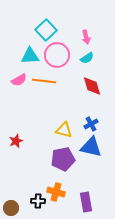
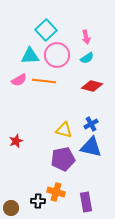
red diamond: rotated 60 degrees counterclockwise
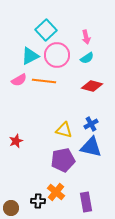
cyan triangle: rotated 24 degrees counterclockwise
purple pentagon: moved 1 px down
orange cross: rotated 24 degrees clockwise
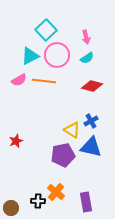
blue cross: moved 3 px up
yellow triangle: moved 8 px right; rotated 18 degrees clockwise
purple pentagon: moved 5 px up
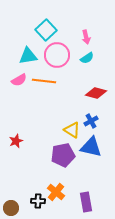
cyan triangle: moved 2 px left; rotated 18 degrees clockwise
red diamond: moved 4 px right, 7 px down
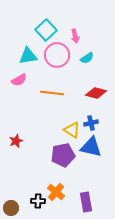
pink arrow: moved 11 px left, 1 px up
orange line: moved 8 px right, 12 px down
blue cross: moved 2 px down; rotated 16 degrees clockwise
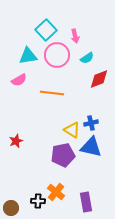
red diamond: moved 3 px right, 14 px up; rotated 35 degrees counterclockwise
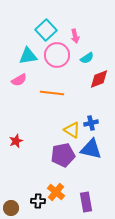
blue triangle: moved 2 px down
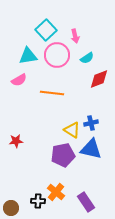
red star: rotated 16 degrees clockwise
purple rectangle: rotated 24 degrees counterclockwise
